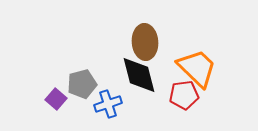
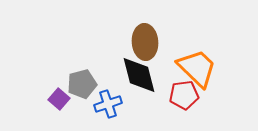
purple square: moved 3 px right
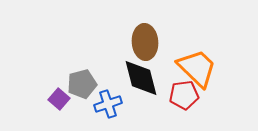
black diamond: moved 2 px right, 3 px down
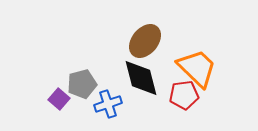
brown ellipse: moved 1 px up; rotated 44 degrees clockwise
